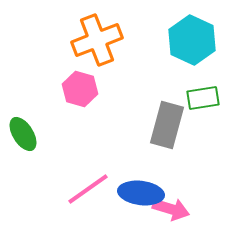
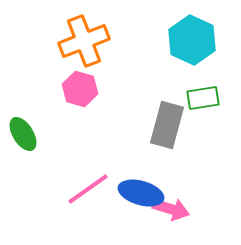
orange cross: moved 13 px left, 1 px down
blue ellipse: rotated 9 degrees clockwise
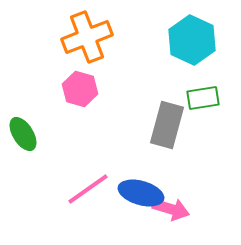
orange cross: moved 3 px right, 4 px up
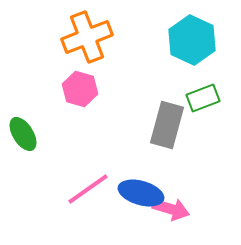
green rectangle: rotated 12 degrees counterclockwise
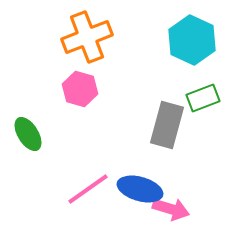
green ellipse: moved 5 px right
blue ellipse: moved 1 px left, 4 px up
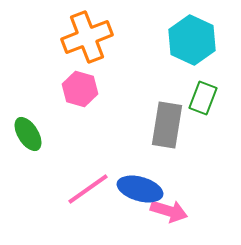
green rectangle: rotated 48 degrees counterclockwise
gray rectangle: rotated 6 degrees counterclockwise
pink arrow: moved 2 px left, 2 px down
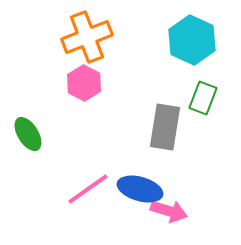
pink hexagon: moved 4 px right, 6 px up; rotated 12 degrees clockwise
gray rectangle: moved 2 px left, 2 px down
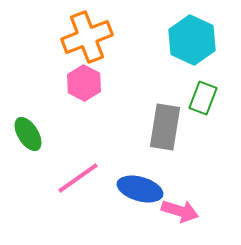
pink line: moved 10 px left, 11 px up
pink arrow: moved 11 px right
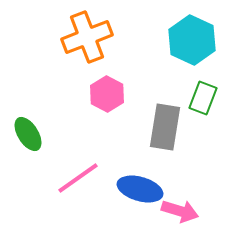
pink hexagon: moved 23 px right, 11 px down
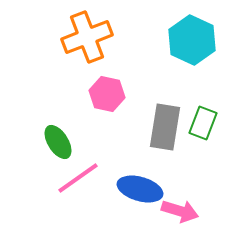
pink hexagon: rotated 16 degrees counterclockwise
green rectangle: moved 25 px down
green ellipse: moved 30 px right, 8 px down
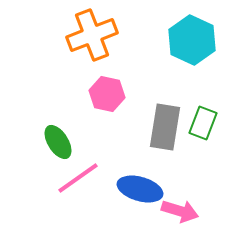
orange cross: moved 5 px right, 2 px up
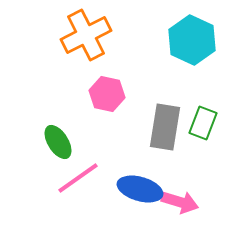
orange cross: moved 6 px left; rotated 6 degrees counterclockwise
pink arrow: moved 9 px up
